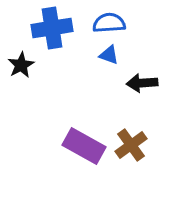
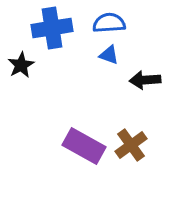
black arrow: moved 3 px right, 3 px up
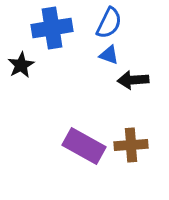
blue semicircle: rotated 120 degrees clockwise
black arrow: moved 12 px left
brown cross: rotated 32 degrees clockwise
